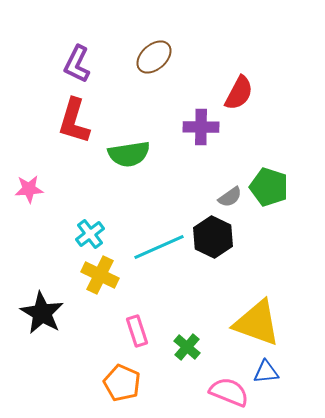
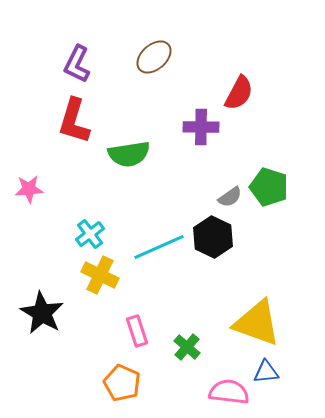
pink semicircle: rotated 15 degrees counterclockwise
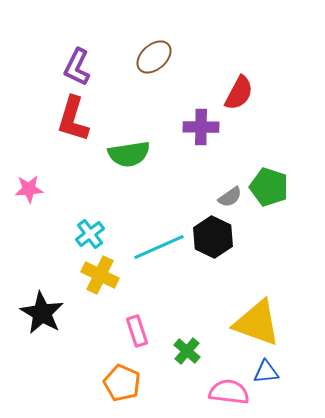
purple L-shape: moved 3 px down
red L-shape: moved 1 px left, 2 px up
green cross: moved 4 px down
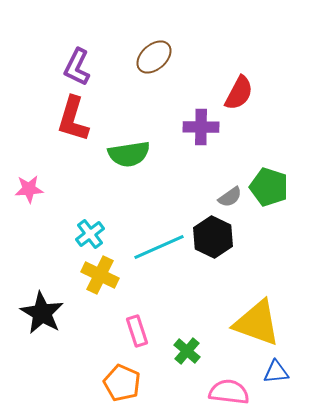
blue triangle: moved 10 px right
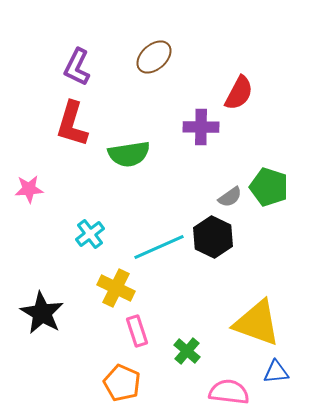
red L-shape: moved 1 px left, 5 px down
yellow cross: moved 16 px right, 13 px down
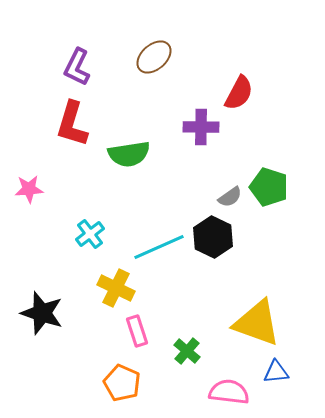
black star: rotated 12 degrees counterclockwise
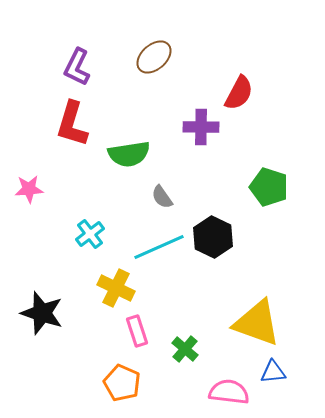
gray semicircle: moved 68 px left; rotated 90 degrees clockwise
green cross: moved 2 px left, 2 px up
blue triangle: moved 3 px left
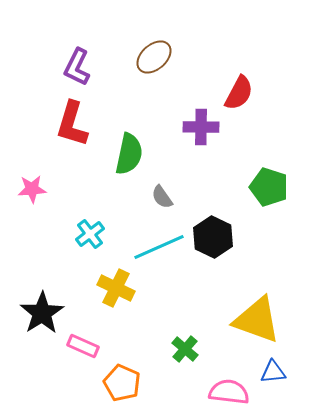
green semicircle: rotated 69 degrees counterclockwise
pink star: moved 3 px right
black star: rotated 21 degrees clockwise
yellow triangle: moved 3 px up
pink rectangle: moved 54 px left, 15 px down; rotated 48 degrees counterclockwise
